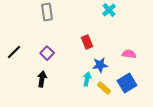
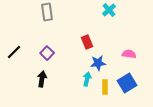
blue star: moved 2 px left, 2 px up
yellow rectangle: moved 1 px right, 1 px up; rotated 48 degrees clockwise
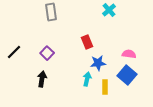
gray rectangle: moved 4 px right
blue square: moved 8 px up; rotated 18 degrees counterclockwise
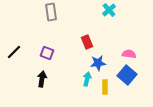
purple square: rotated 24 degrees counterclockwise
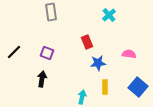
cyan cross: moved 5 px down
blue square: moved 11 px right, 12 px down
cyan arrow: moved 5 px left, 18 px down
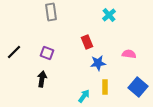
cyan arrow: moved 2 px right, 1 px up; rotated 24 degrees clockwise
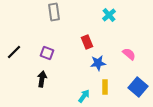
gray rectangle: moved 3 px right
pink semicircle: rotated 32 degrees clockwise
